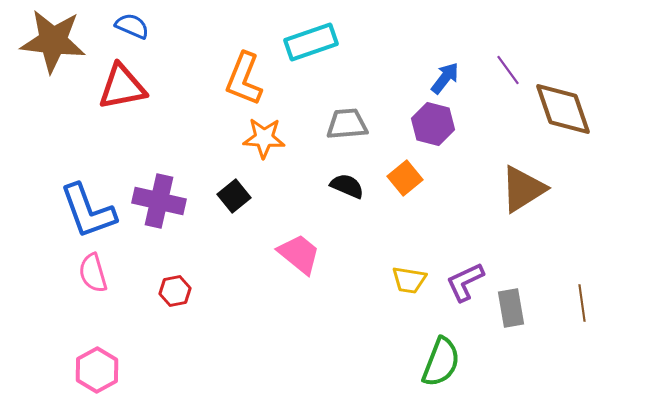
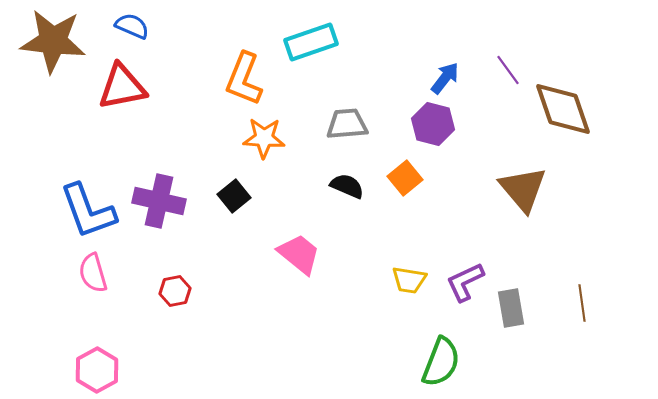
brown triangle: rotated 38 degrees counterclockwise
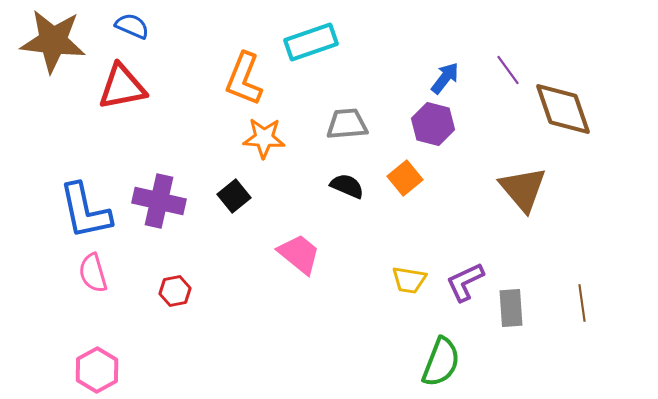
blue L-shape: moved 3 px left; rotated 8 degrees clockwise
gray rectangle: rotated 6 degrees clockwise
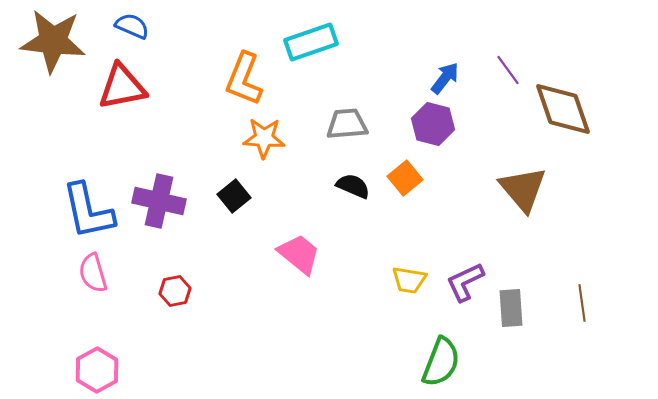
black semicircle: moved 6 px right
blue L-shape: moved 3 px right
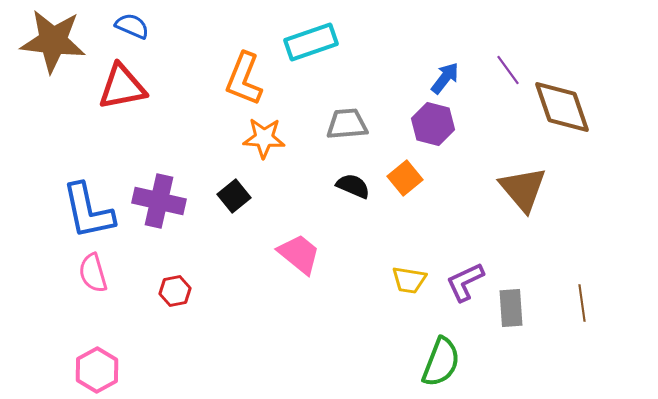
brown diamond: moved 1 px left, 2 px up
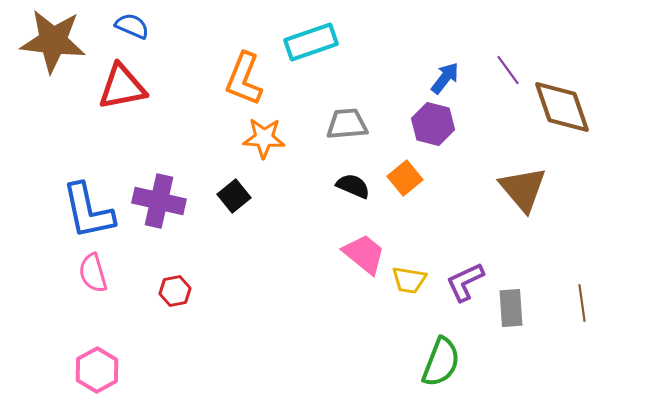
pink trapezoid: moved 65 px right
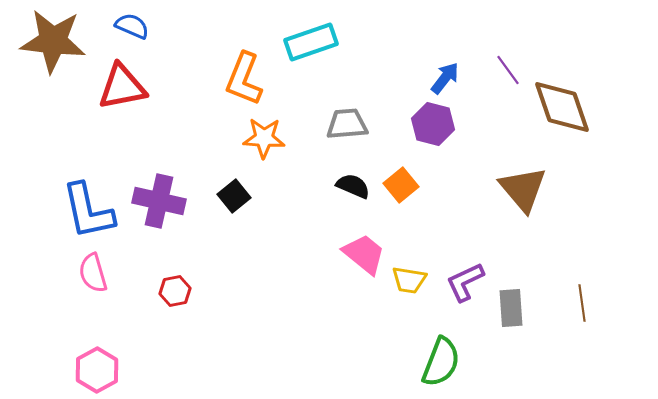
orange square: moved 4 px left, 7 px down
